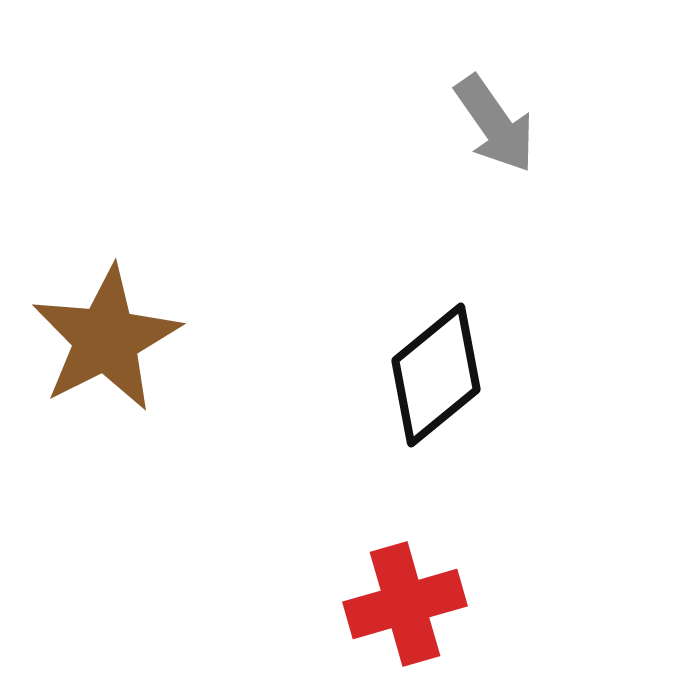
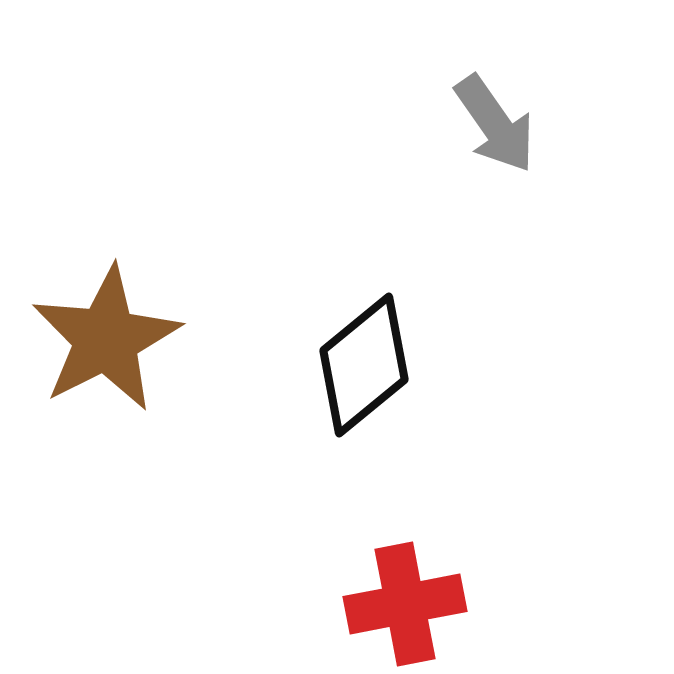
black diamond: moved 72 px left, 10 px up
red cross: rotated 5 degrees clockwise
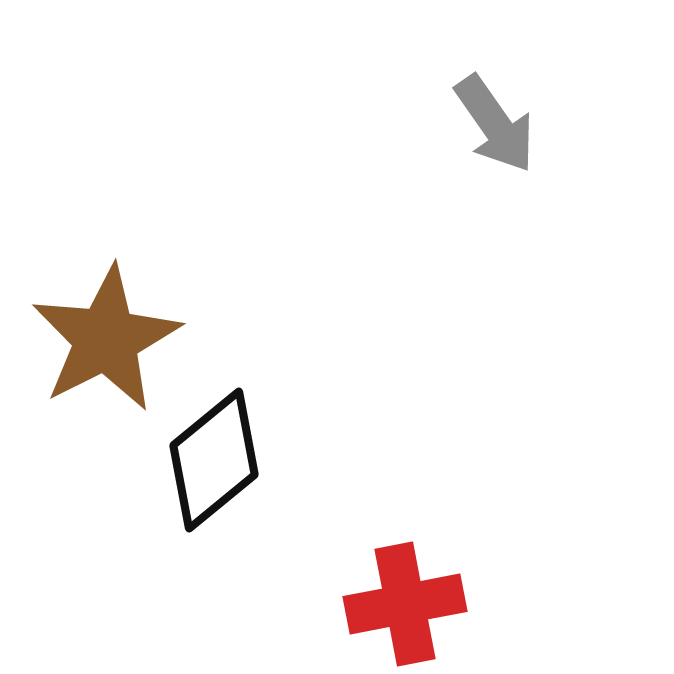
black diamond: moved 150 px left, 95 px down
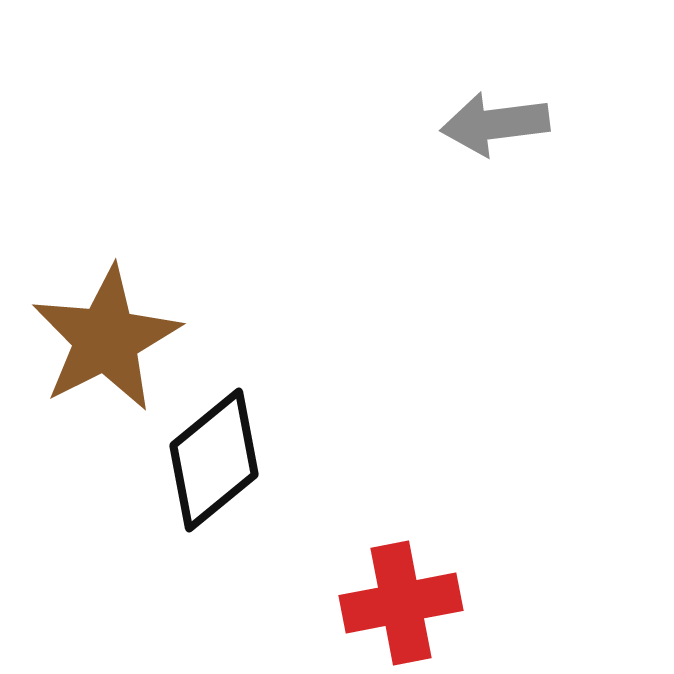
gray arrow: rotated 118 degrees clockwise
red cross: moved 4 px left, 1 px up
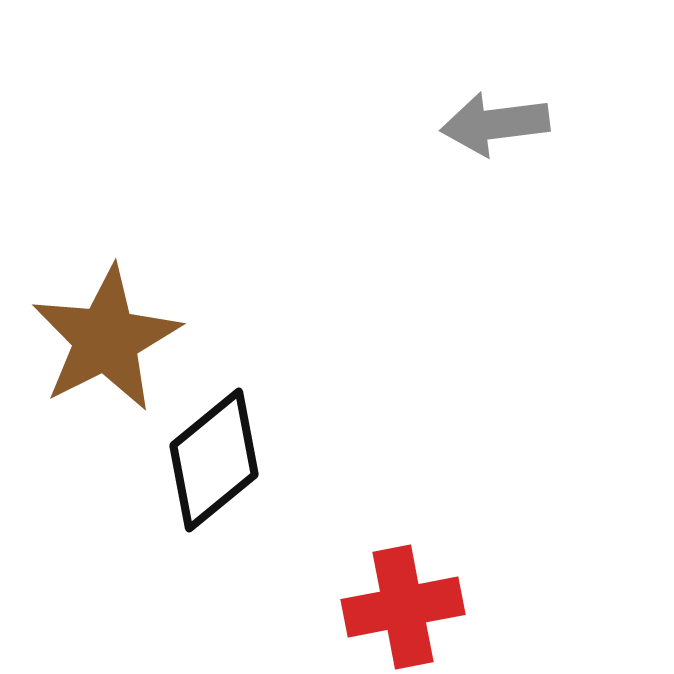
red cross: moved 2 px right, 4 px down
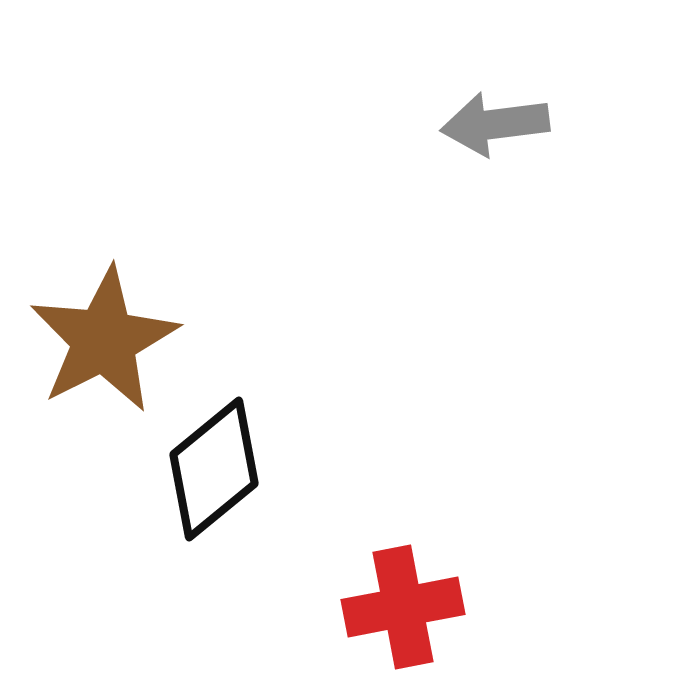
brown star: moved 2 px left, 1 px down
black diamond: moved 9 px down
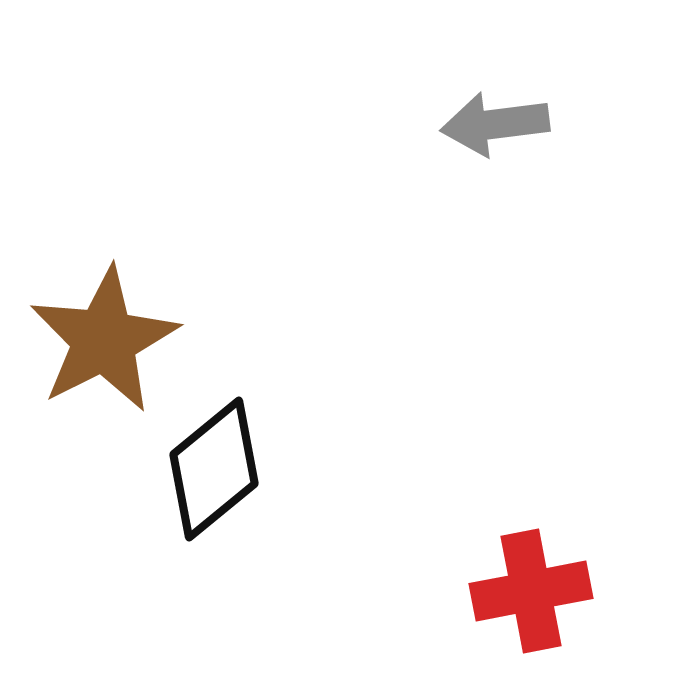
red cross: moved 128 px right, 16 px up
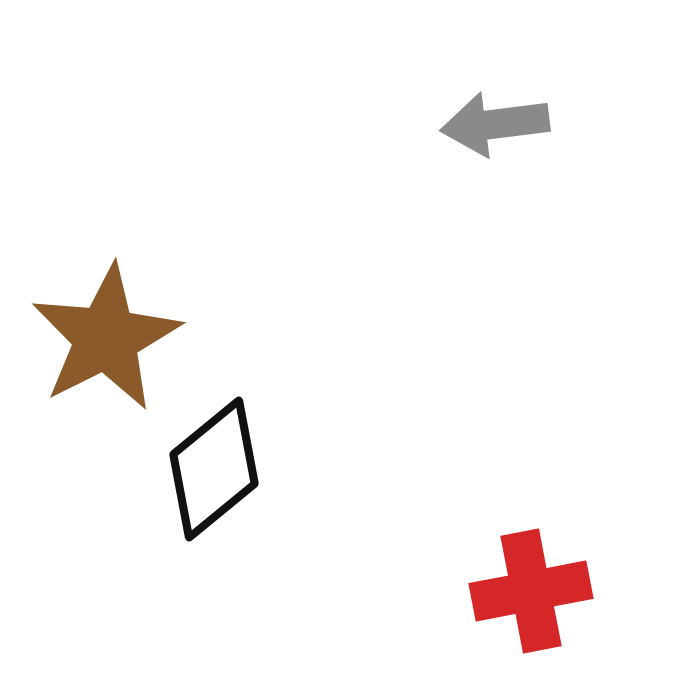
brown star: moved 2 px right, 2 px up
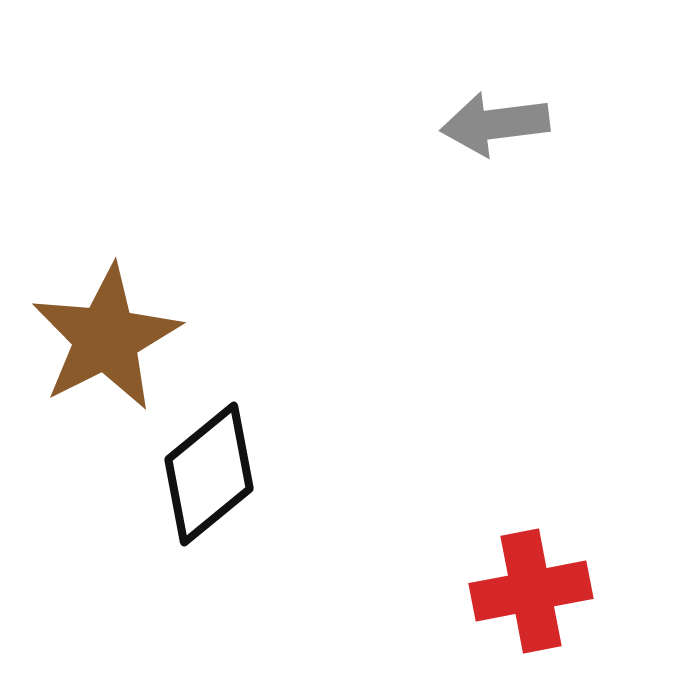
black diamond: moved 5 px left, 5 px down
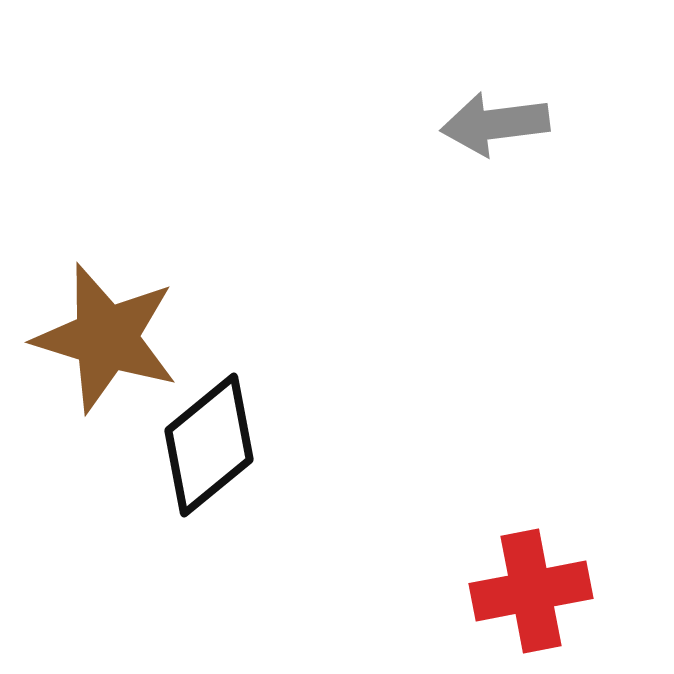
brown star: rotated 28 degrees counterclockwise
black diamond: moved 29 px up
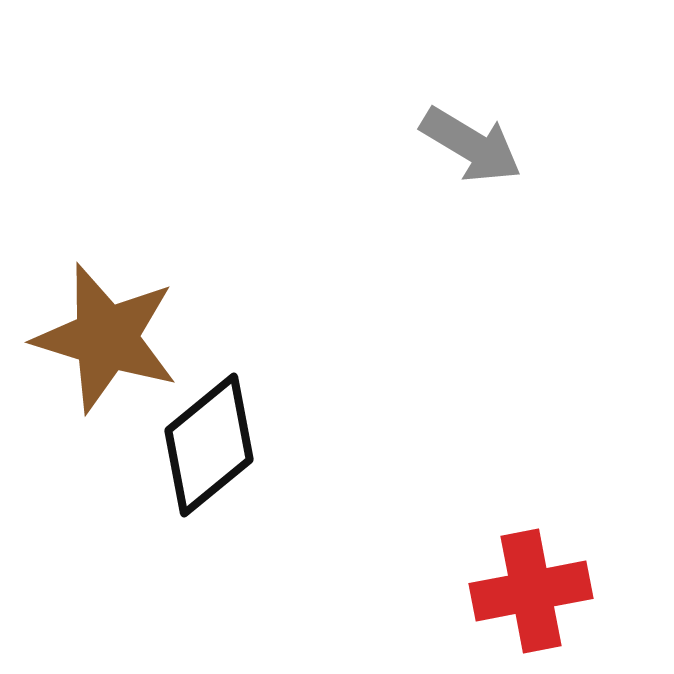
gray arrow: moved 24 px left, 21 px down; rotated 142 degrees counterclockwise
